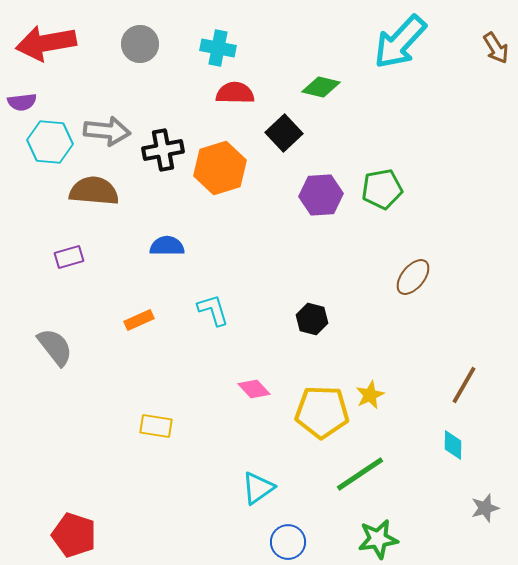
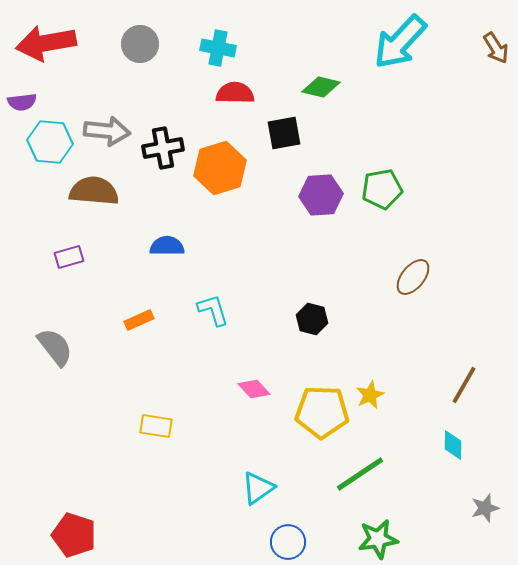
black square: rotated 33 degrees clockwise
black cross: moved 2 px up
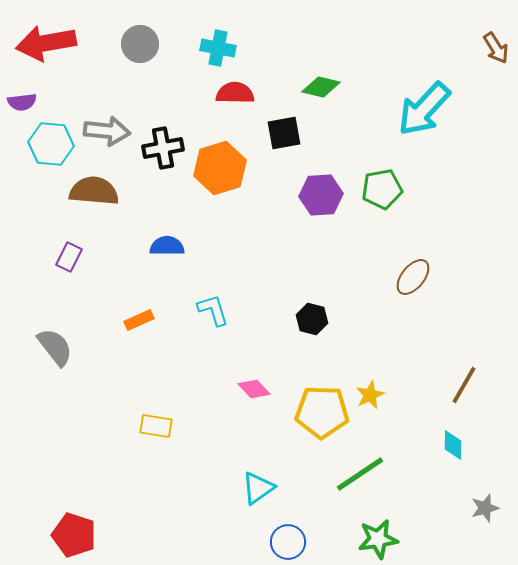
cyan arrow: moved 24 px right, 67 px down
cyan hexagon: moved 1 px right, 2 px down
purple rectangle: rotated 48 degrees counterclockwise
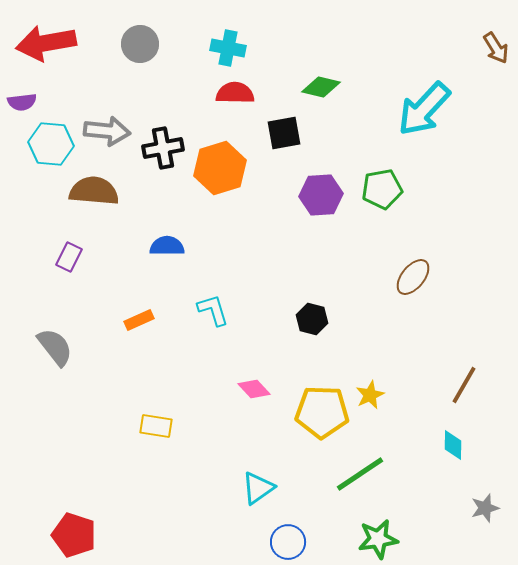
cyan cross: moved 10 px right
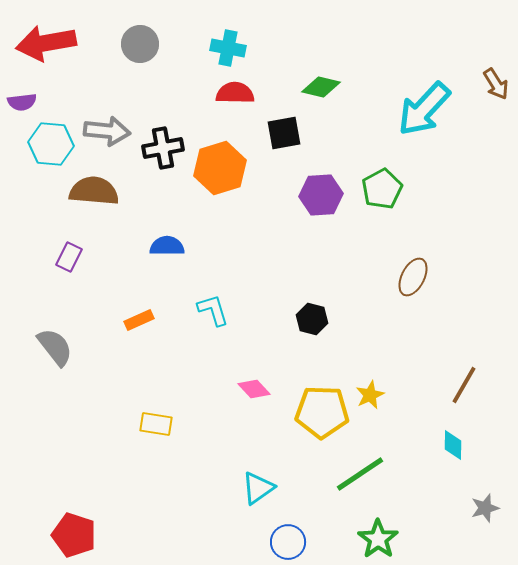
brown arrow: moved 36 px down
green pentagon: rotated 18 degrees counterclockwise
brown ellipse: rotated 12 degrees counterclockwise
yellow rectangle: moved 2 px up
green star: rotated 27 degrees counterclockwise
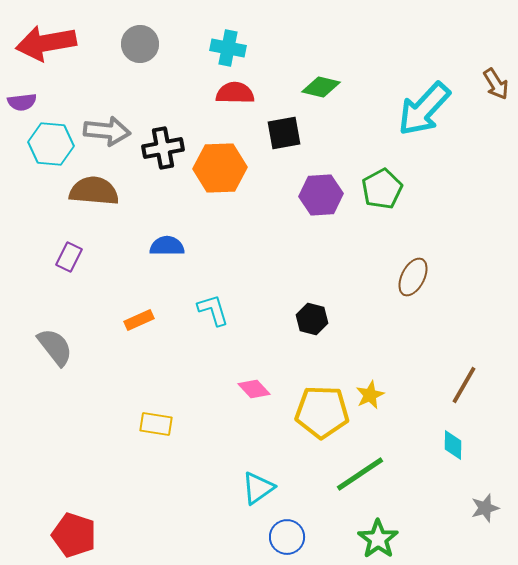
orange hexagon: rotated 15 degrees clockwise
blue circle: moved 1 px left, 5 px up
